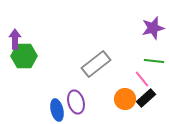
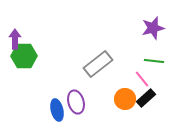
gray rectangle: moved 2 px right
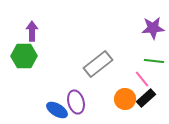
purple star: rotated 10 degrees clockwise
purple arrow: moved 17 px right, 8 px up
blue ellipse: rotated 45 degrees counterclockwise
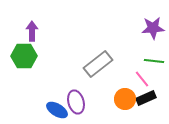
black rectangle: rotated 18 degrees clockwise
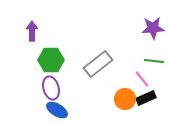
green hexagon: moved 27 px right, 4 px down
purple ellipse: moved 25 px left, 14 px up
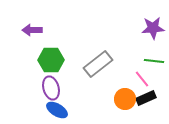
purple arrow: moved 1 px up; rotated 90 degrees counterclockwise
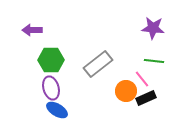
purple star: rotated 10 degrees clockwise
orange circle: moved 1 px right, 8 px up
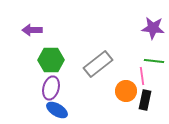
pink line: moved 3 px up; rotated 30 degrees clockwise
purple ellipse: rotated 30 degrees clockwise
black rectangle: moved 1 px left, 2 px down; rotated 54 degrees counterclockwise
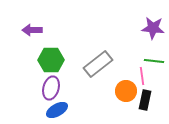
blue ellipse: rotated 60 degrees counterclockwise
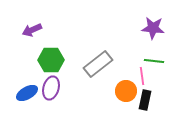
purple arrow: rotated 24 degrees counterclockwise
blue ellipse: moved 30 px left, 17 px up
